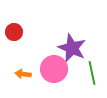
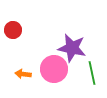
red circle: moved 1 px left, 2 px up
purple star: rotated 12 degrees counterclockwise
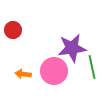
purple star: rotated 20 degrees counterclockwise
pink circle: moved 2 px down
green line: moved 6 px up
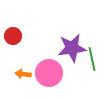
red circle: moved 6 px down
green line: moved 8 px up
pink circle: moved 5 px left, 2 px down
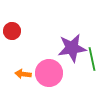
red circle: moved 1 px left, 5 px up
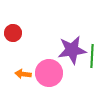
red circle: moved 1 px right, 2 px down
purple star: moved 2 px down
green line: moved 3 px up; rotated 15 degrees clockwise
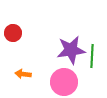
purple star: moved 1 px left
pink circle: moved 15 px right, 9 px down
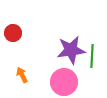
orange arrow: moved 1 px left, 1 px down; rotated 56 degrees clockwise
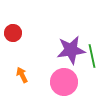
green line: rotated 15 degrees counterclockwise
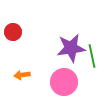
red circle: moved 1 px up
purple star: moved 2 px up
orange arrow: rotated 70 degrees counterclockwise
